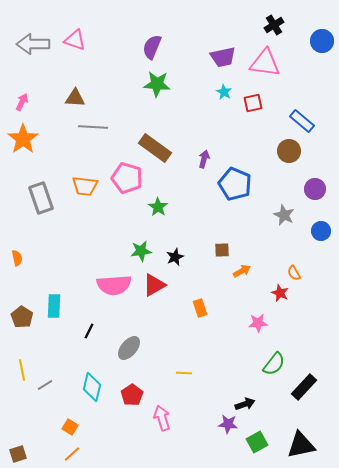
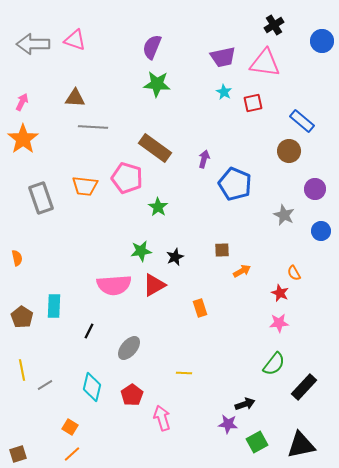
pink star at (258, 323): moved 21 px right
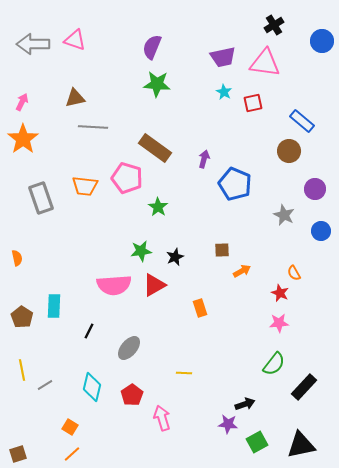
brown triangle at (75, 98): rotated 15 degrees counterclockwise
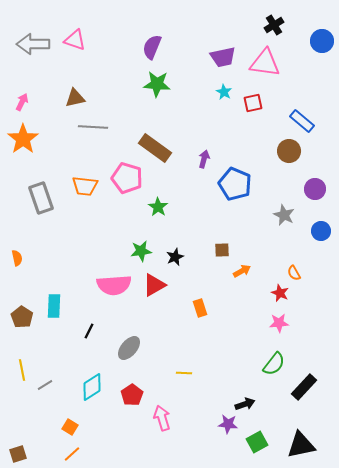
cyan diamond at (92, 387): rotated 44 degrees clockwise
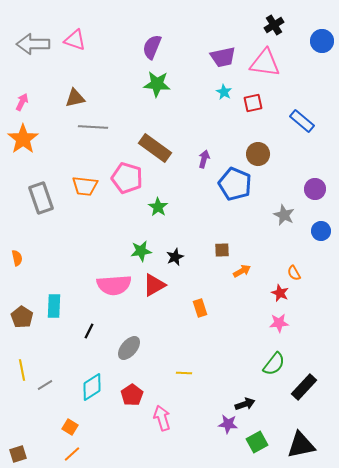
brown circle at (289, 151): moved 31 px left, 3 px down
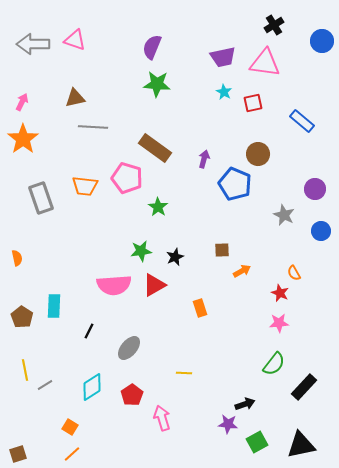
yellow line at (22, 370): moved 3 px right
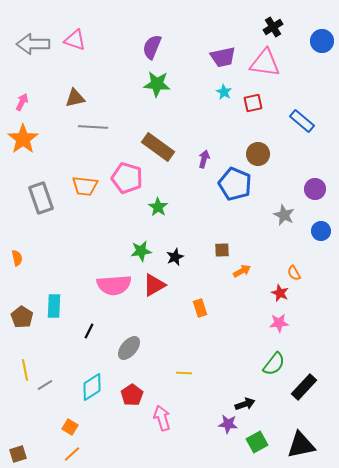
black cross at (274, 25): moved 1 px left, 2 px down
brown rectangle at (155, 148): moved 3 px right, 1 px up
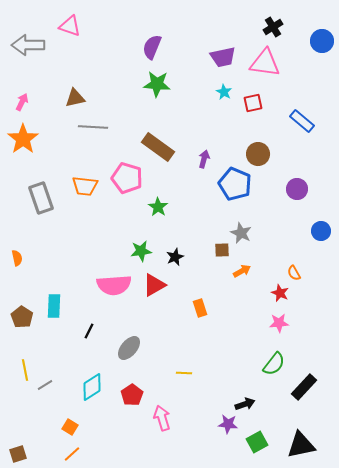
pink triangle at (75, 40): moved 5 px left, 14 px up
gray arrow at (33, 44): moved 5 px left, 1 px down
purple circle at (315, 189): moved 18 px left
gray star at (284, 215): moved 43 px left, 18 px down
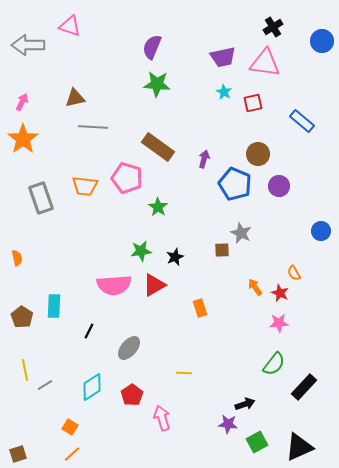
purple circle at (297, 189): moved 18 px left, 3 px up
orange arrow at (242, 271): moved 13 px right, 16 px down; rotated 96 degrees counterclockwise
black triangle at (301, 445): moved 2 px left, 2 px down; rotated 12 degrees counterclockwise
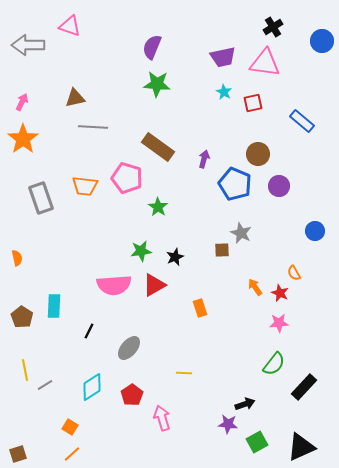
blue circle at (321, 231): moved 6 px left
black triangle at (299, 447): moved 2 px right
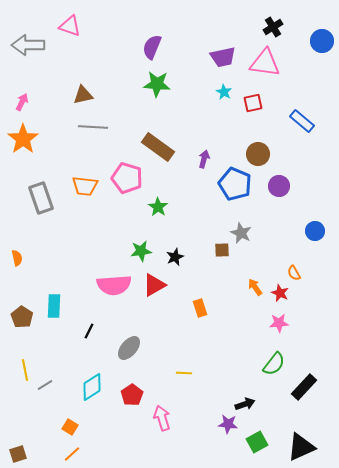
brown triangle at (75, 98): moved 8 px right, 3 px up
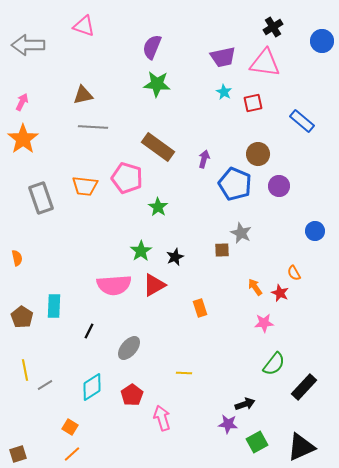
pink triangle at (70, 26): moved 14 px right
green star at (141, 251): rotated 25 degrees counterclockwise
pink star at (279, 323): moved 15 px left
